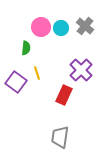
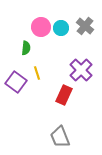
gray trapezoid: rotated 30 degrees counterclockwise
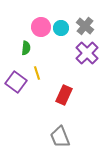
purple cross: moved 6 px right, 17 px up
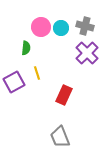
gray cross: rotated 24 degrees counterclockwise
purple square: moved 2 px left; rotated 25 degrees clockwise
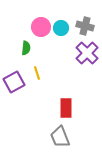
red rectangle: moved 2 px right, 13 px down; rotated 24 degrees counterclockwise
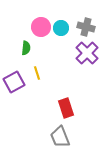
gray cross: moved 1 px right, 1 px down
red rectangle: rotated 18 degrees counterclockwise
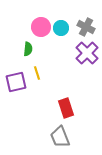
gray cross: rotated 12 degrees clockwise
green semicircle: moved 2 px right, 1 px down
purple square: moved 2 px right; rotated 15 degrees clockwise
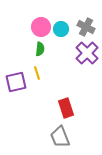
cyan circle: moved 1 px down
green semicircle: moved 12 px right
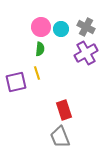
purple cross: moved 1 px left; rotated 15 degrees clockwise
red rectangle: moved 2 px left, 2 px down
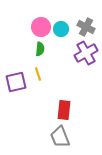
yellow line: moved 1 px right, 1 px down
red rectangle: rotated 24 degrees clockwise
